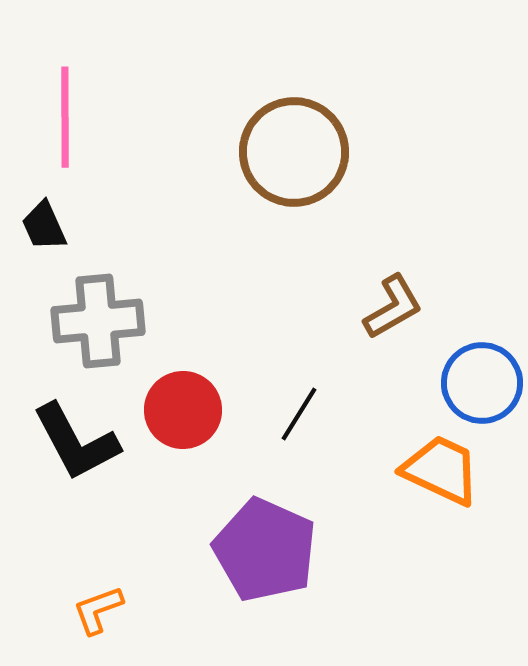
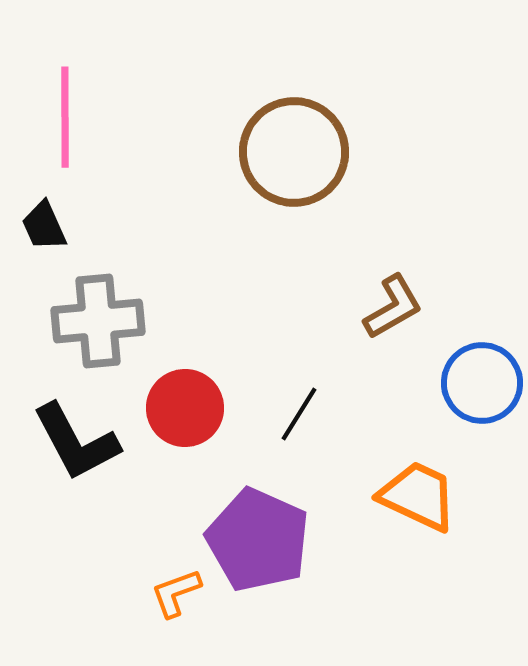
red circle: moved 2 px right, 2 px up
orange trapezoid: moved 23 px left, 26 px down
purple pentagon: moved 7 px left, 10 px up
orange L-shape: moved 78 px right, 17 px up
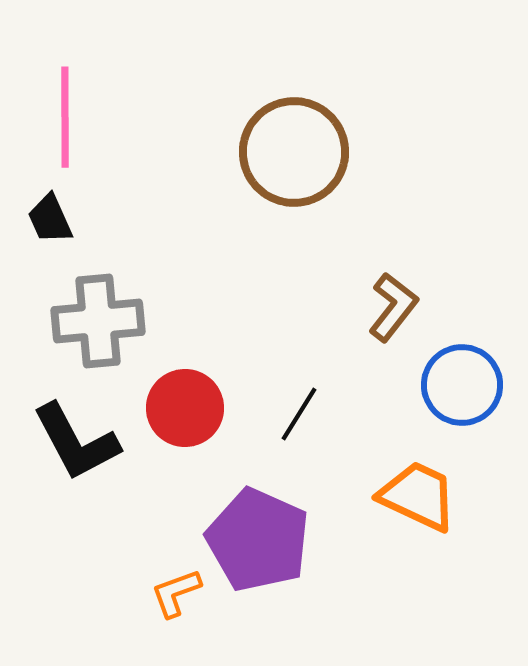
black trapezoid: moved 6 px right, 7 px up
brown L-shape: rotated 22 degrees counterclockwise
blue circle: moved 20 px left, 2 px down
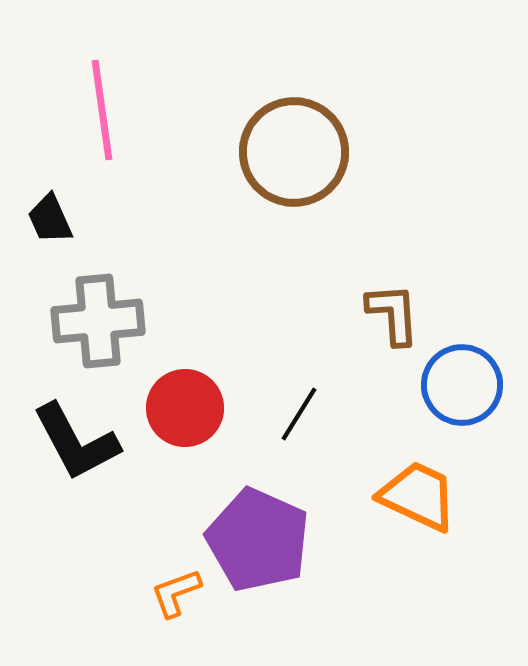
pink line: moved 37 px right, 7 px up; rotated 8 degrees counterclockwise
brown L-shape: moved 7 px down; rotated 42 degrees counterclockwise
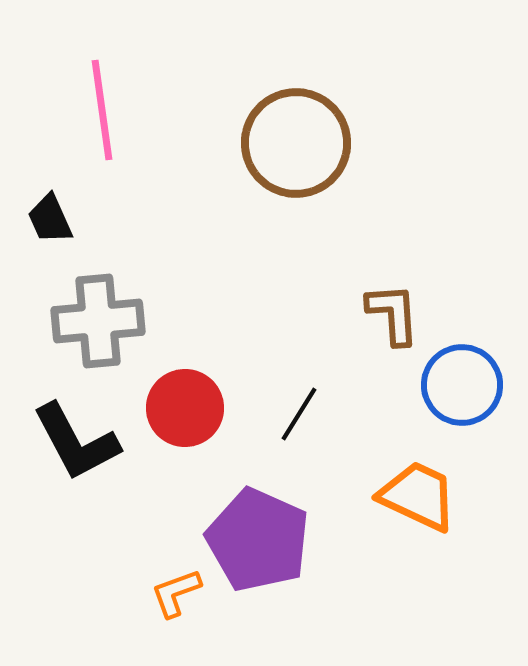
brown circle: moved 2 px right, 9 px up
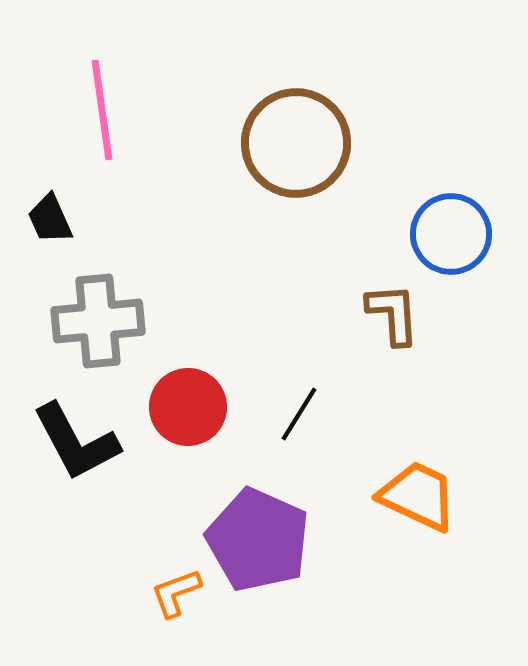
blue circle: moved 11 px left, 151 px up
red circle: moved 3 px right, 1 px up
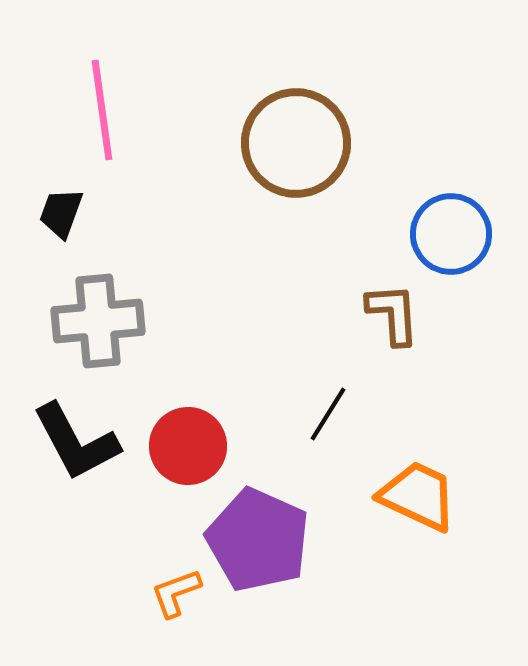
black trapezoid: moved 11 px right, 6 px up; rotated 44 degrees clockwise
red circle: moved 39 px down
black line: moved 29 px right
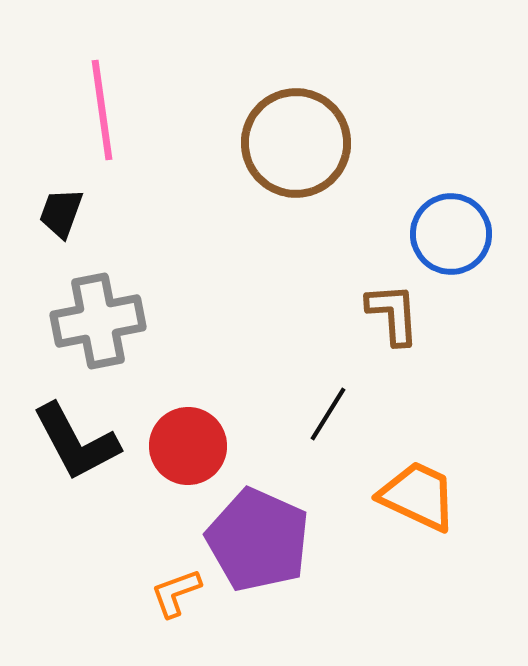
gray cross: rotated 6 degrees counterclockwise
